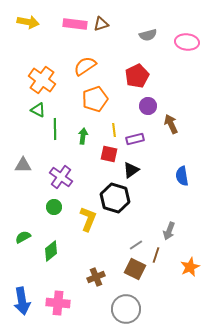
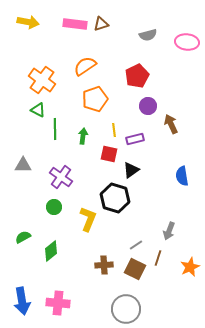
brown line: moved 2 px right, 3 px down
brown cross: moved 8 px right, 12 px up; rotated 18 degrees clockwise
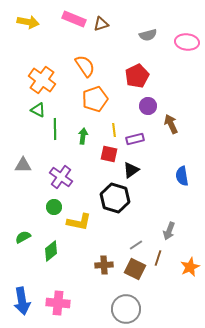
pink rectangle: moved 1 px left, 5 px up; rotated 15 degrees clockwise
orange semicircle: rotated 90 degrees clockwise
yellow L-shape: moved 9 px left, 3 px down; rotated 80 degrees clockwise
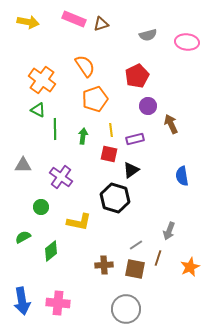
yellow line: moved 3 px left
green circle: moved 13 px left
brown square: rotated 15 degrees counterclockwise
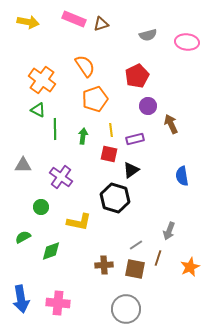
green diamond: rotated 20 degrees clockwise
blue arrow: moved 1 px left, 2 px up
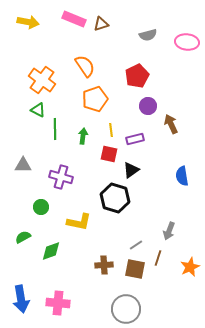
purple cross: rotated 20 degrees counterclockwise
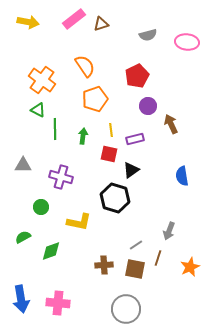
pink rectangle: rotated 60 degrees counterclockwise
